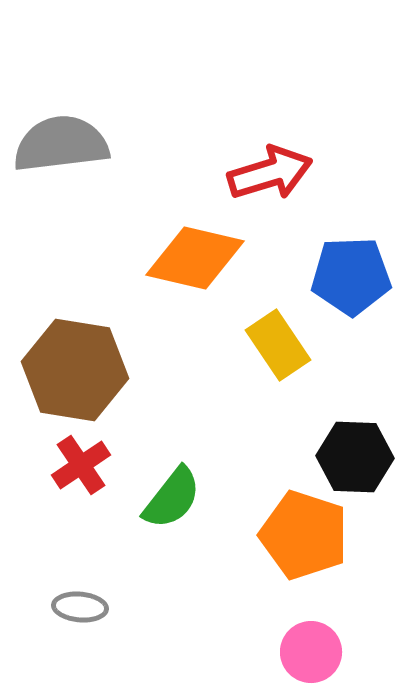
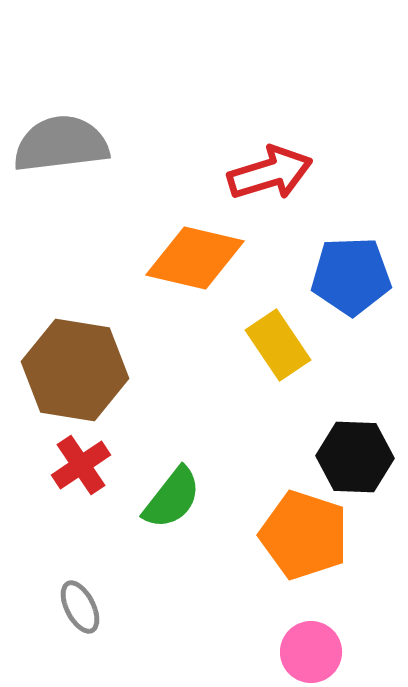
gray ellipse: rotated 58 degrees clockwise
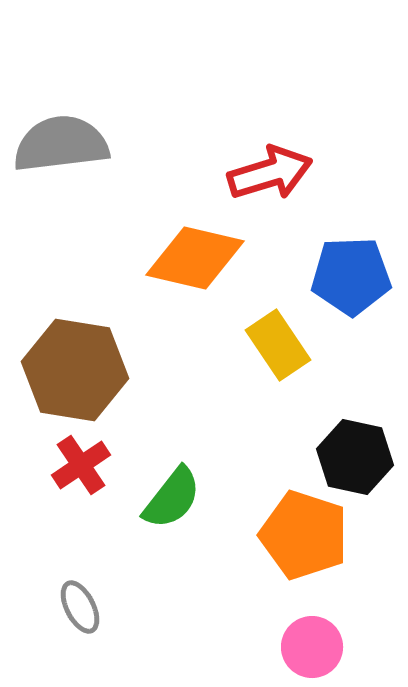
black hexagon: rotated 10 degrees clockwise
pink circle: moved 1 px right, 5 px up
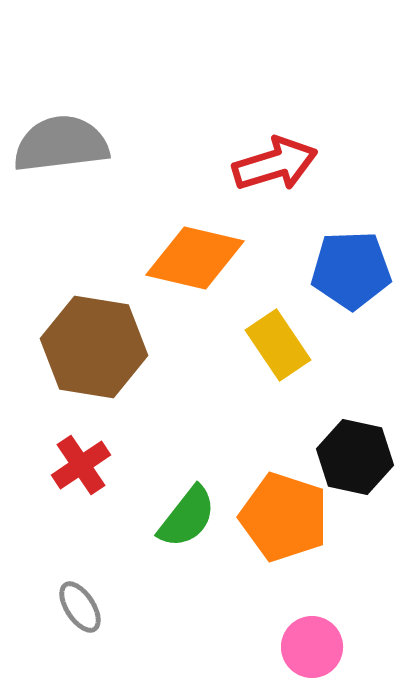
red arrow: moved 5 px right, 9 px up
blue pentagon: moved 6 px up
brown hexagon: moved 19 px right, 23 px up
green semicircle: moved 15 px right, 19 px down
orange pentagon: moved 20 px left, 18 px up
gray ellipse: rotated 6 degrees counterclockwise
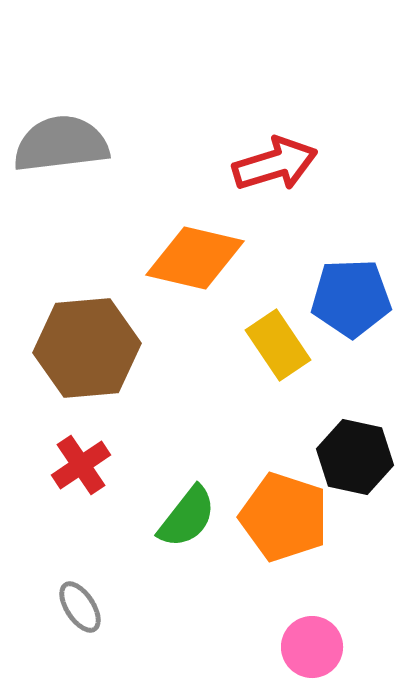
blue pentagon: moved 28 px down
brown hexagon: moved 7 px left, 1 px down; rotated 14 degrees counterclockwise
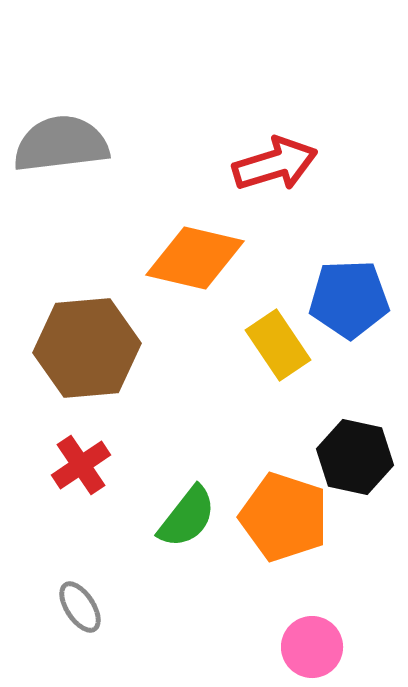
blue pentagon: moved 2 px left, 1 px down
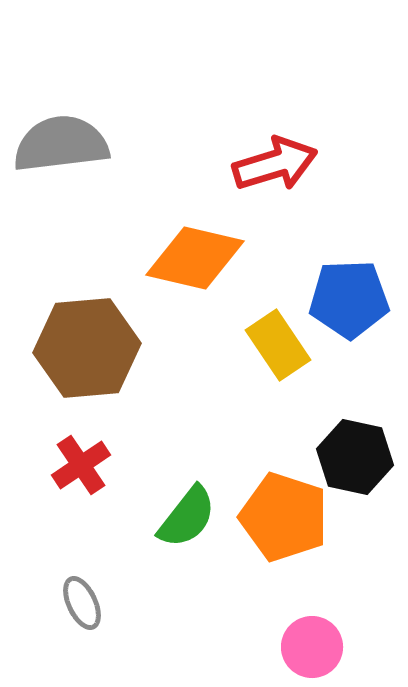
gray ellipse: moved 2 px right, 4 px up; rotated 8 degrees clockwise
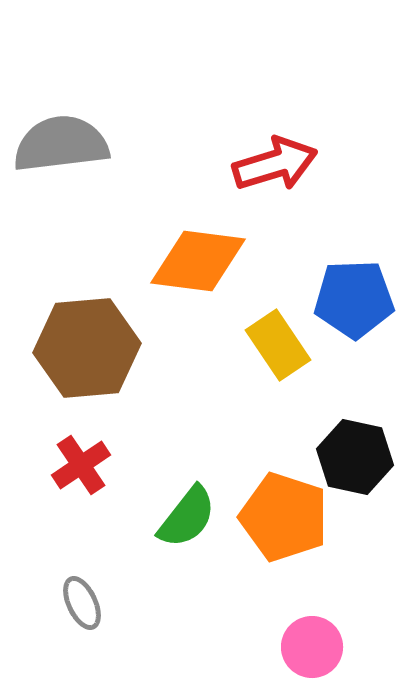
orange diamond: moved 3 px right, 3 px down; rotated 6 degrees counterclockwise
blue pentagon: moved 5 px right
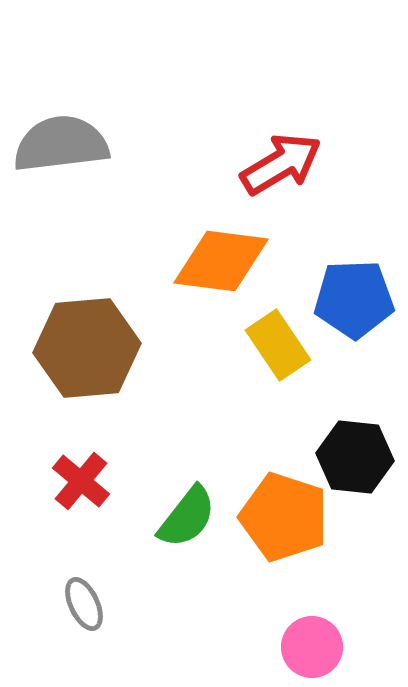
red arrow: moved 6 px right; rotated 14 degrees counterclockwise
orange diamond: moved 23 px right
black hexagon: rotated 6 degrees counterclockwise
red cross: moved 16 px down; rotated 16 degrees counterclockwise
gray ellipse: moved 2 px right, 1 px down
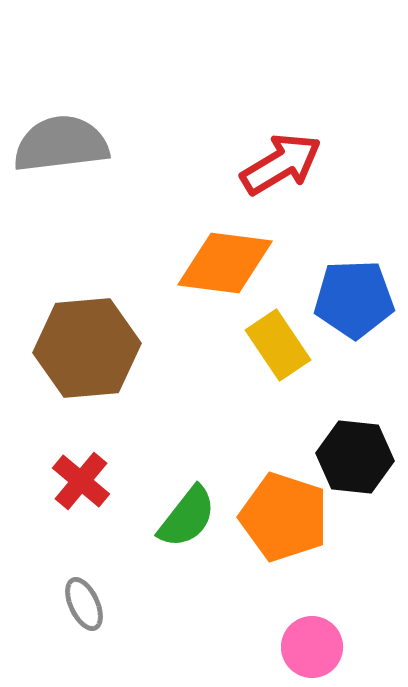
orange diamond: moved 4 px right, 2 px down
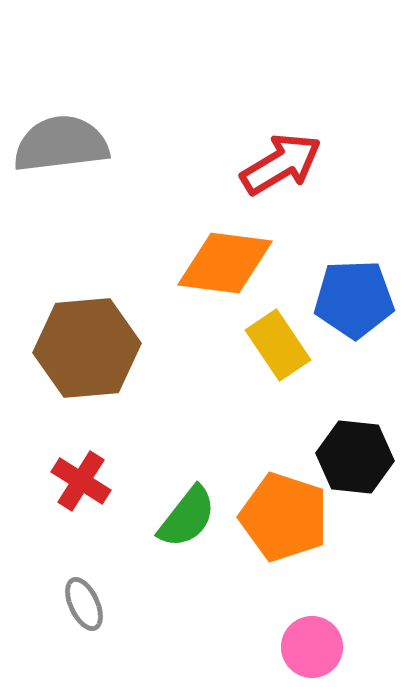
red cross: rotated 8 degrees counterclockwise
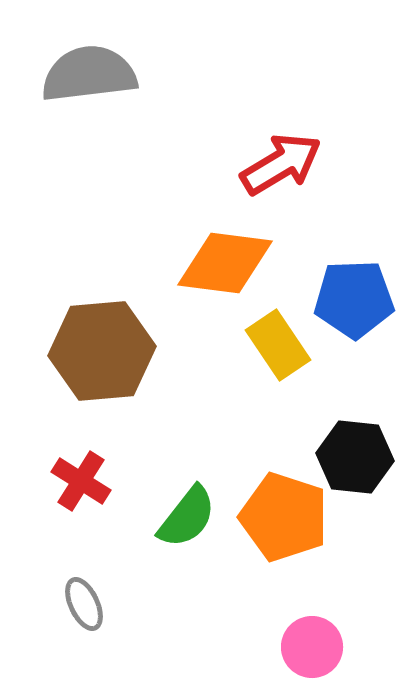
gray semicircle: moved 28 px right, 70 px up
brown hexagon: moved 15 px right, 3 px down
